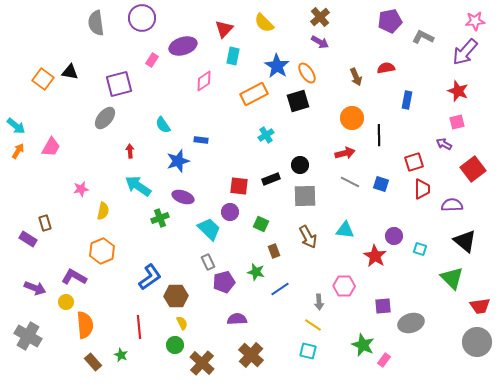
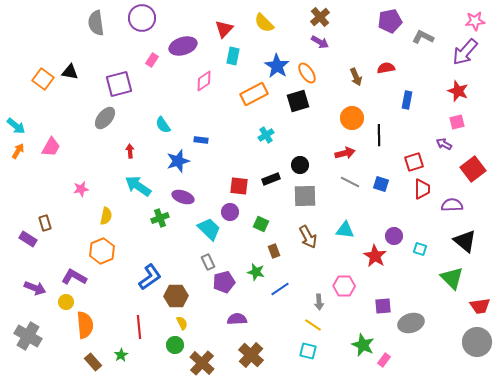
yellow semicircle at (103, 211): moved 3 px right, 5 px down
green star at (121, 355): rotated 16 degrees clockwise
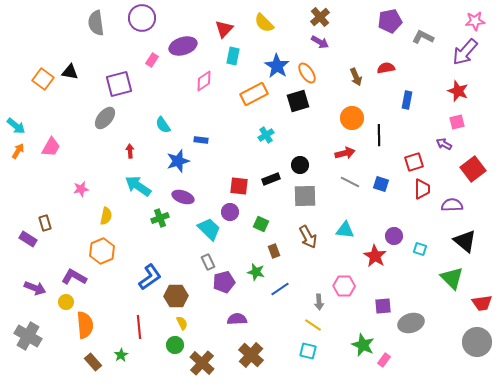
red trapezoid at (480, 306): moved 2 px right, 3 px up
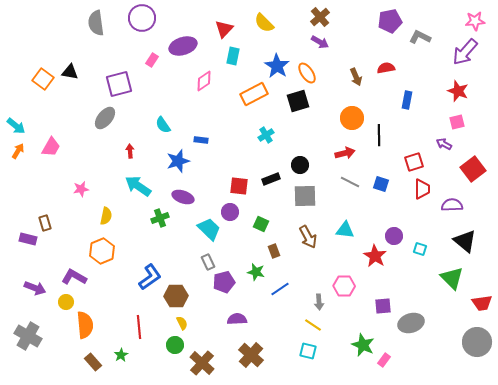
gray L-shape at (423, 37): moved 3 px left
purple rectangle at (28, 239): rotated 18 degrees counterclockwise
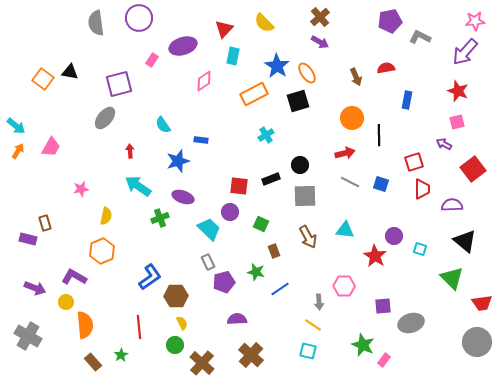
purple circle at (142, 18): moved 3 px left
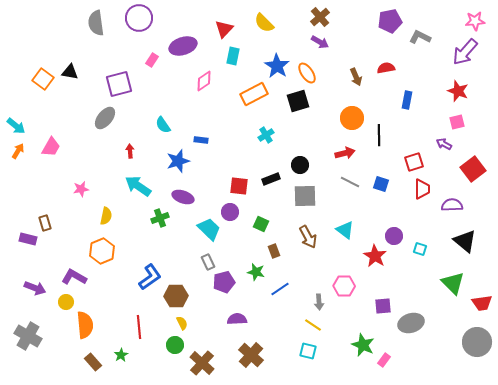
cyan triangle at (345, 230): rotated 30 degrees clockwise
green triangle at (452, 278): moved 1 px right, 5 px down
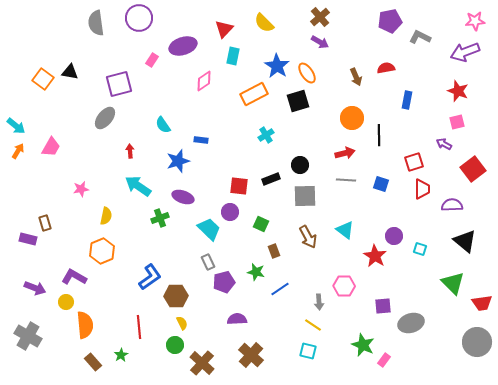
purple arrow at (465, 52): rotated 28 degrees clockwise
gray line at (350, 182): moved 4 px left, 2 px up; rotated 24 degrees counterclockwise
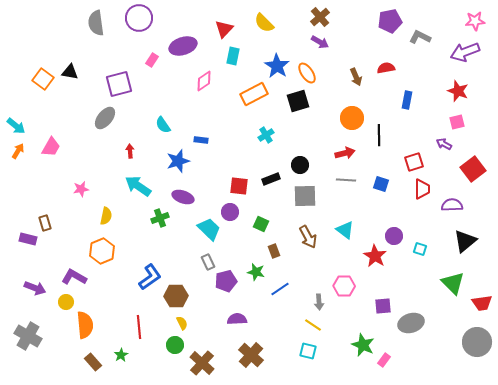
black triangle at (465, 241): rotated 40 degrees clockwise
purple pentagon at (224, 282): moved 2 px right, 1 px up
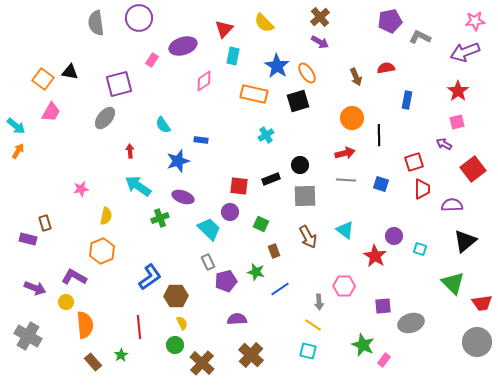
red star at (458, 91): rotated 15 degrees clockwise
orange rectangle at (254, 94): rotated 40 degrees clockwise
pink trapezoid at (51, 147): moved 35 px up
